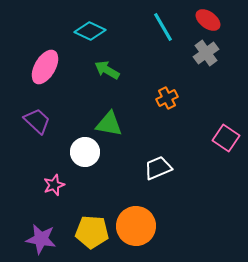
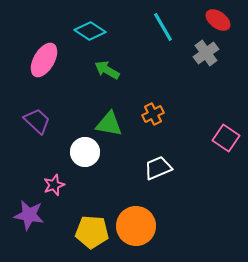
red ellipse: moved 10 px right
cyan diamond: rotated 8 degrees clockwise
pink ellipse: moved 1 px left, 7 px up
orange cross: moved 14 px left, 16 px down
purple star: moved 12 px left, 24 px up
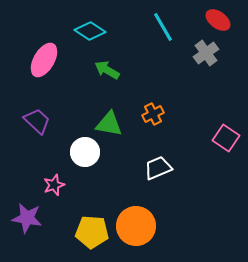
purple star: moved 2 px left, 3 px down
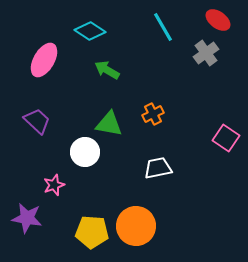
white trapezoid: rotated 12 degrees clockwise
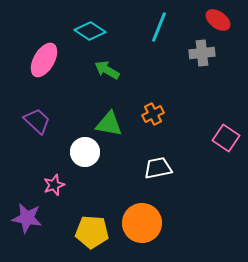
cyan line: moved 4 px left; rotated 52 degrees clockwise
gray cross: moved 4 px left; rotated 30 degrees clockwise
orange circle: moved 6 px right, 3 px up
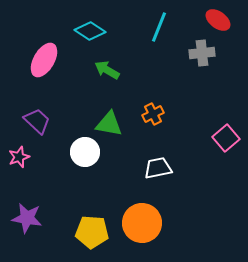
pink square: rotated 16 degrees clockwise
pink star: moved 35 px left, 28 px up
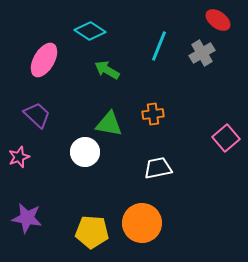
cyan line: moved 19 px down
gray cross: rotated 25 degrees counterclockwise
orange cross: rotated 20 degrees clockwise
purple trapezoid: moved 6 px up
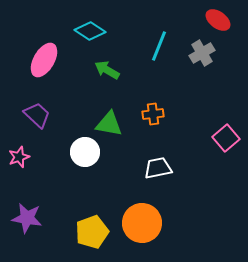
yellow pentagon: rotated 24 degrees counterclockwise
